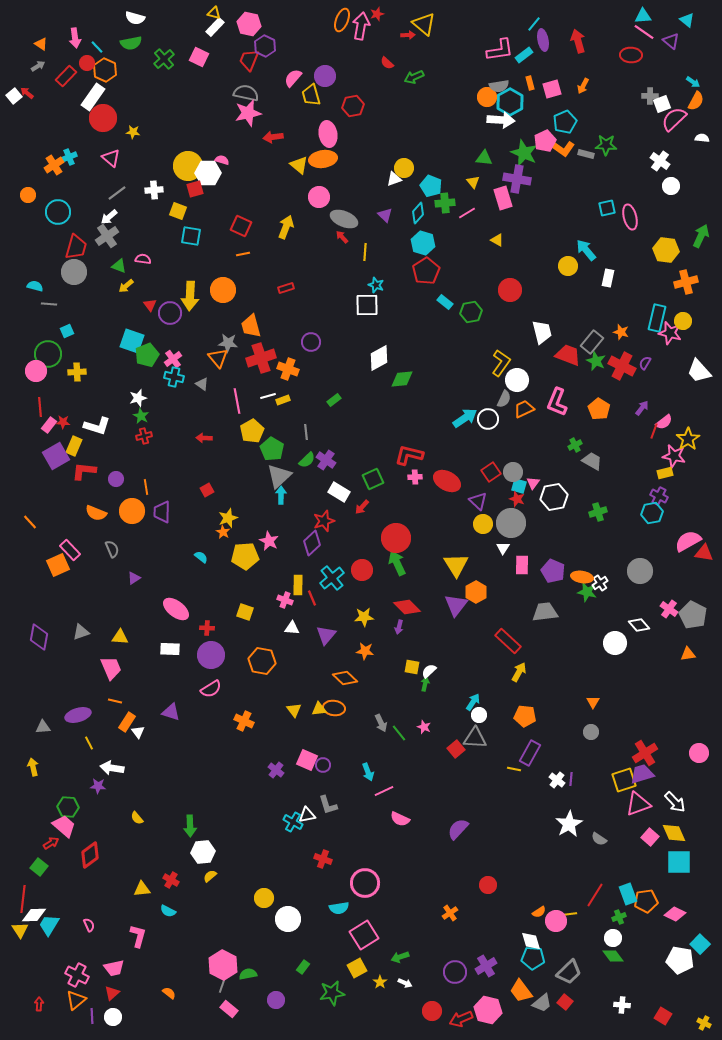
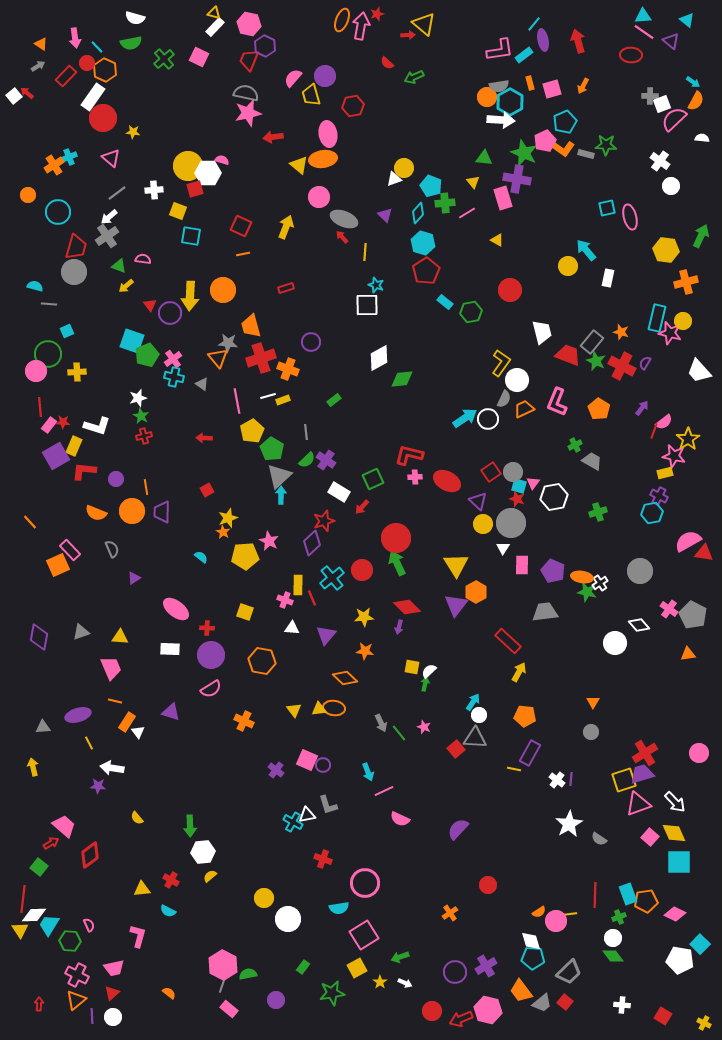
green hexagon at (68, 807): moved 2 px right, 134 px down
red line at (595, 895): rotated 30 degrees counterclockwise
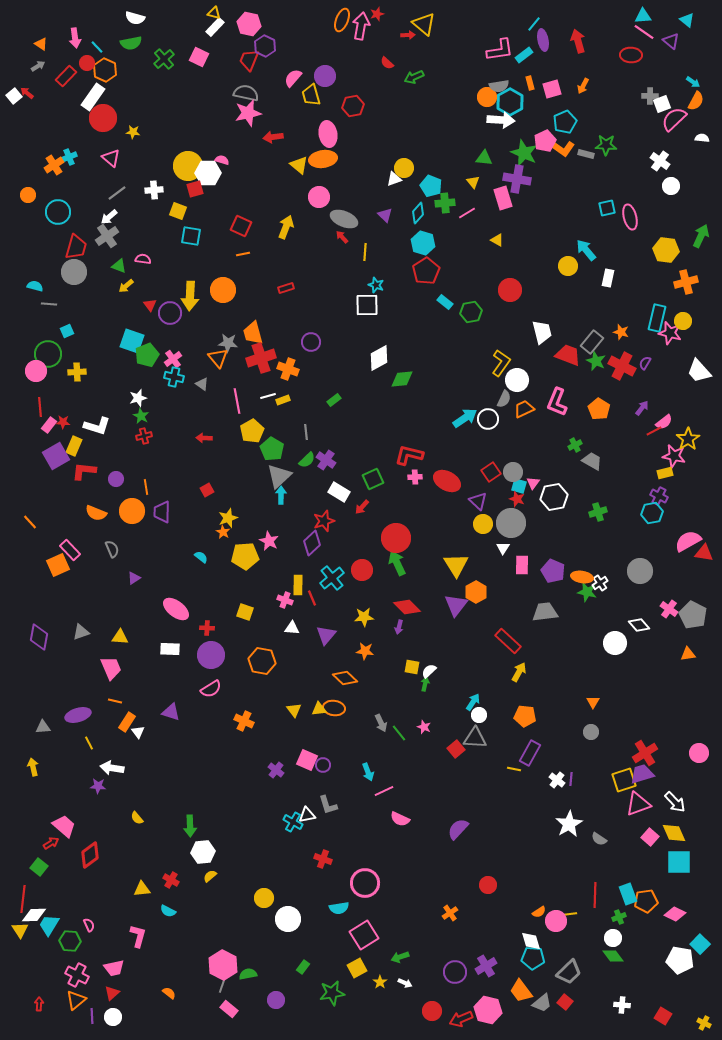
orange trapezoid at (251, 326): moved 2 px right, 7 px down
red line at (654, 431): rotated 42 degrees clockwise
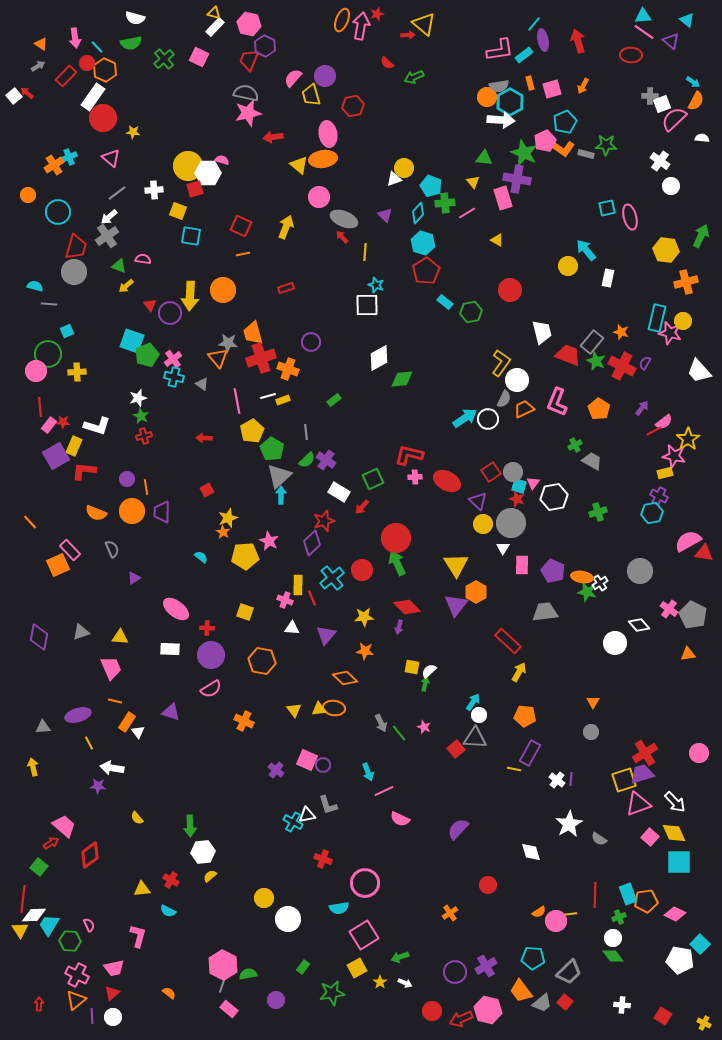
purple circle at (116, 479): moved 11 px right
white diamond at (531, 941): moved 89 px up
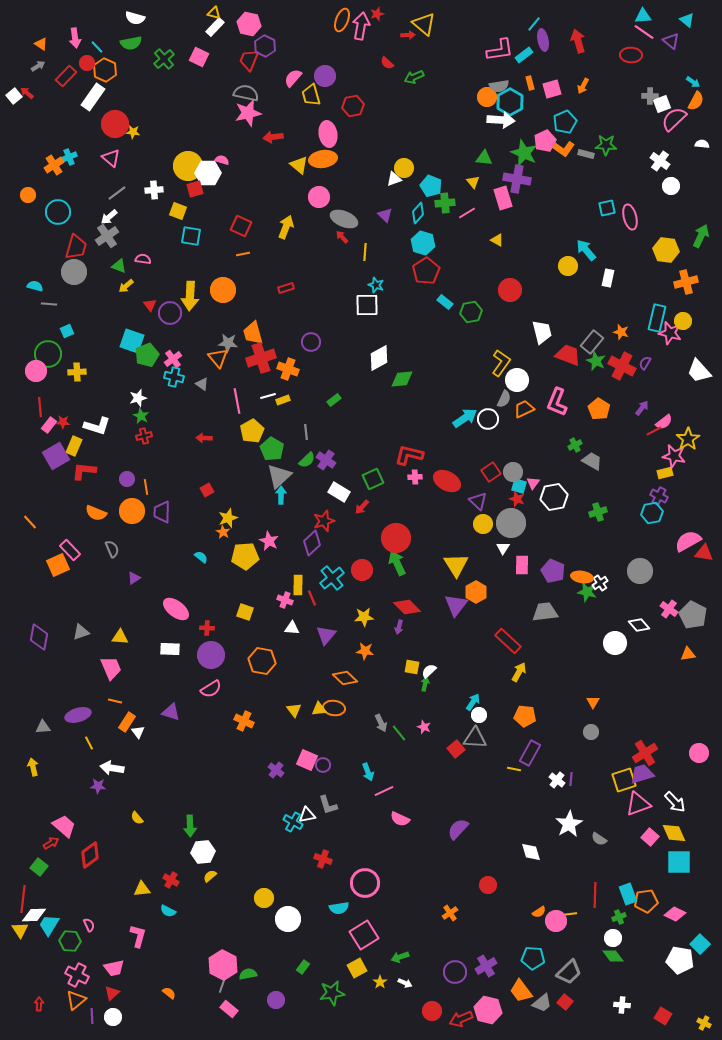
red circle at (103, 118): moved 12 px right, 6 px down
white semicircle at (702, 138): moved 6 px down
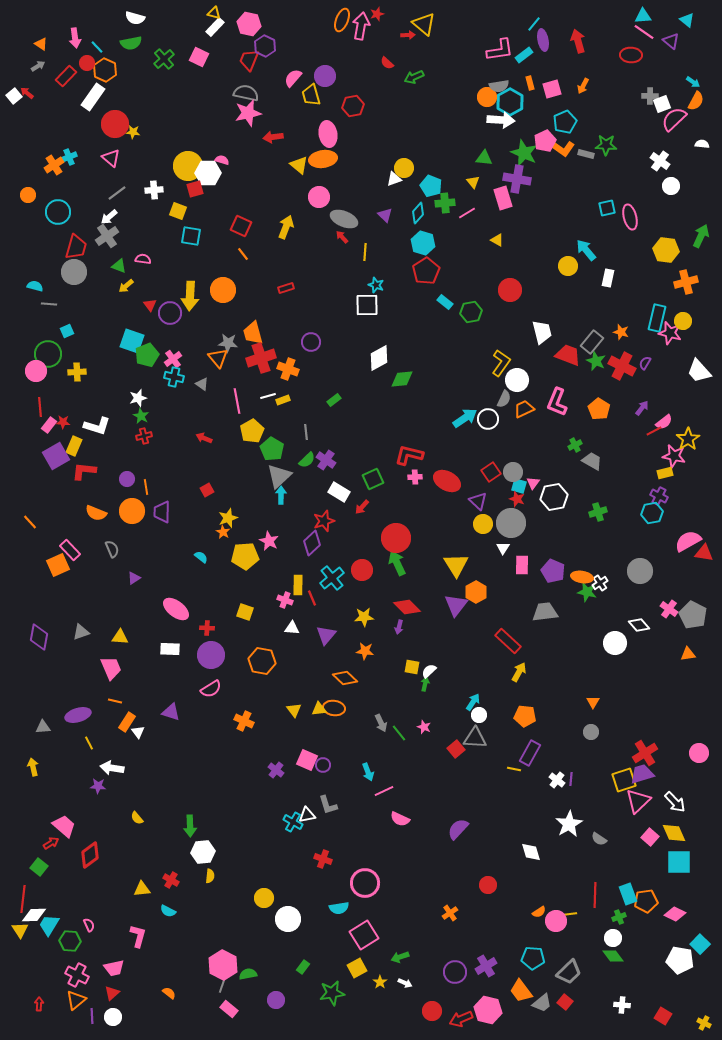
orange line at (243, 254): rotated 64 degrees clockwise
red arrow at (204, 438): rotated 21 degrees clockwise
pink triangle at (638, 804): moved 3 px up; rotated 24 degrees counterclockwise
yellow semicircle at (210, 876): rotated 136 degrees clockwise
